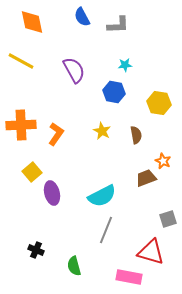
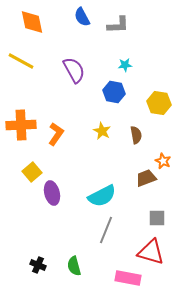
gray square: moved 11 px left, 1 px up; rotated 18 degrees clockwise
black cross: moved 2 px right, 15 px down
pink rectangle: moved 1 px left, 1 px down
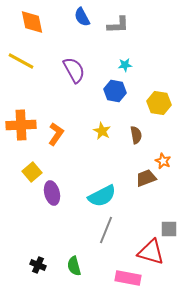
blue hexagon: moved 1 px right, 1 px up
gray square: moved 12 px right, 11 px down
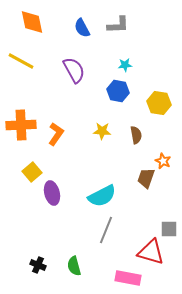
blue semicircle: moved 11 px down
blue hexagon: moved 3 px right
yellow star: rotated 24 degrees counterclockwise
brown trapezoid: rotated 50 degrees counterclockwise
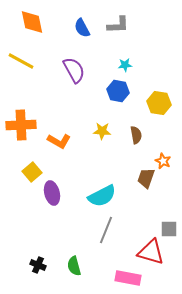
orange L-shape: moved 3 px right, 7 px down; rotated 85 degrees clockwise
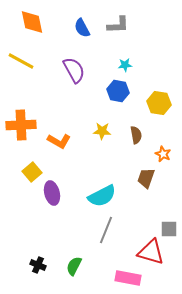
orange star: moved 7 px up
green semicircle: rotated 42 degrees clockwise
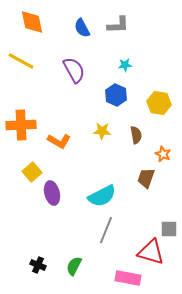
blue hexagon: moved 2 px left, 4 px down; rotated 15 degrees clockwise
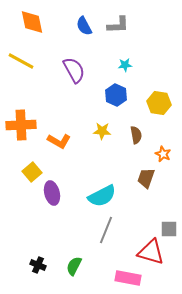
blue semicircle: moved 2 px right, 2 px up
